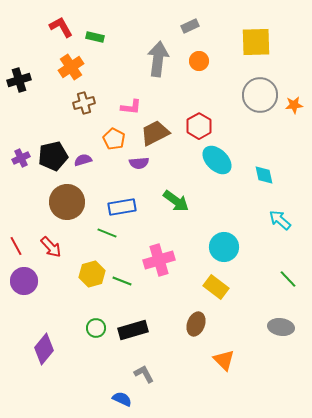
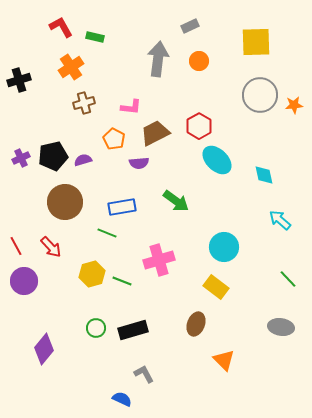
brown circle at (67, 202): moved 2 px left
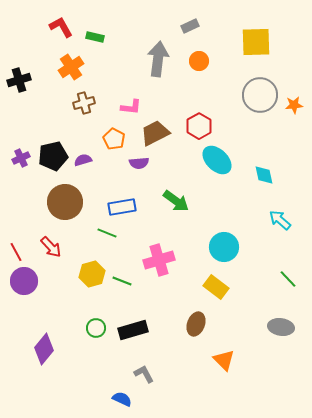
red line at (16, 246): moved 6 px down
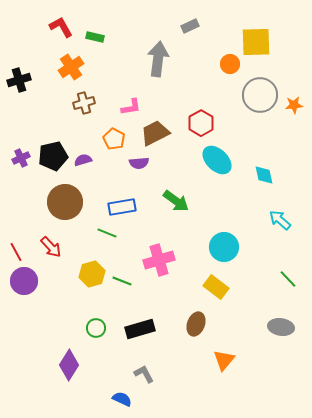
orange circle at (199, 61): moved 31 px right, 3 px down
pink L-shape at (131, 107): rotated 15 degrees counterclockwise
red hexagon at (199, 126): moved 2 px right, 3 px up
black rectangle at (133, 330): moved 7 px right, 1 px up
purple diamond at (44, 349): moved 25 px right, 16 px down; rotated 8 degrees counterclockwise
orange triangle at (224, 360): rotated 25 degrees clockwise
